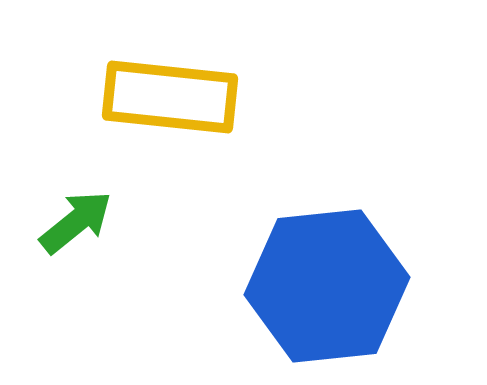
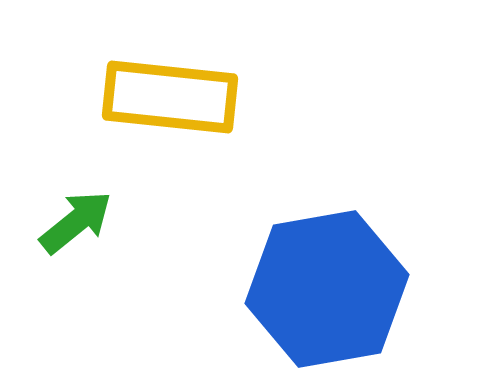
blue hexagon: moved 3 px down; rotated 4 degrees counterclockwise
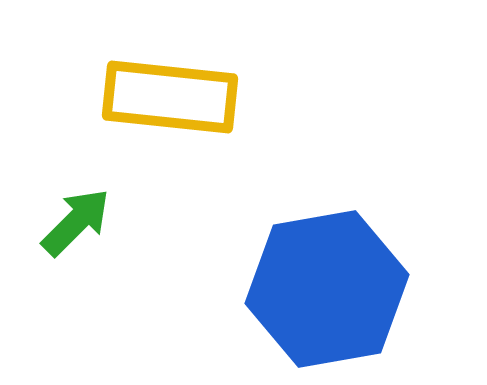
green arrow: rotated 6 degrees counterclockwise
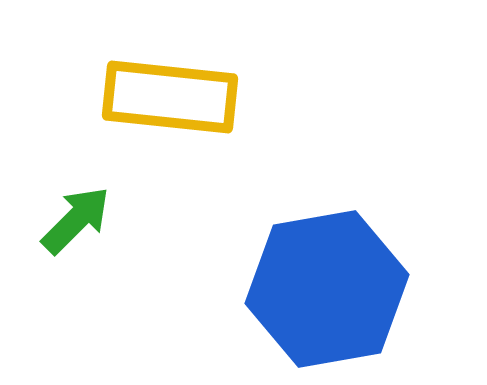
green arrow: moved 2 px up
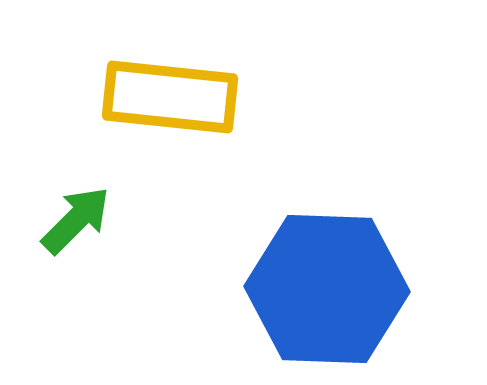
blue hexagon: rotated 12 degrees clockwise
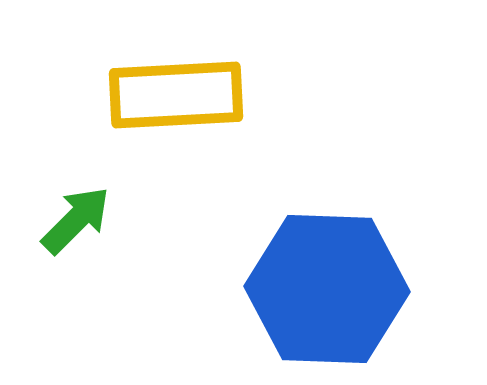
yellow rectangle: moved 6 px right, 2 px up; rotated 9 degrees counterclockwise
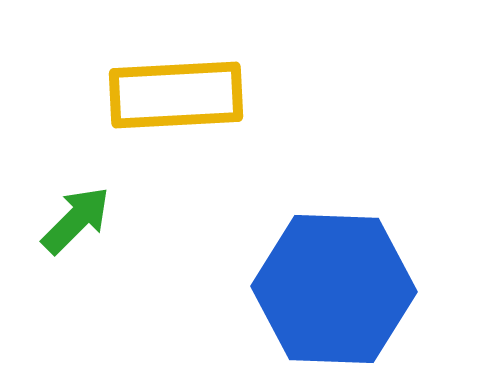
blue hexagon: moved 7 px right
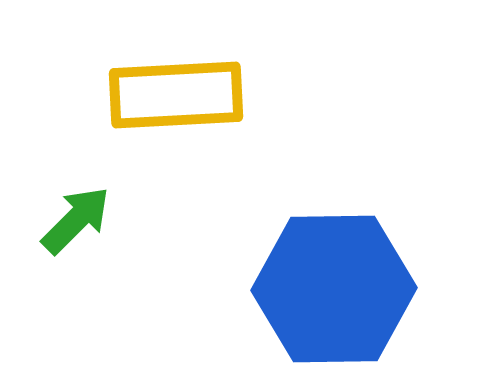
blue hexagon: rotated 3 degrees counterclockwise
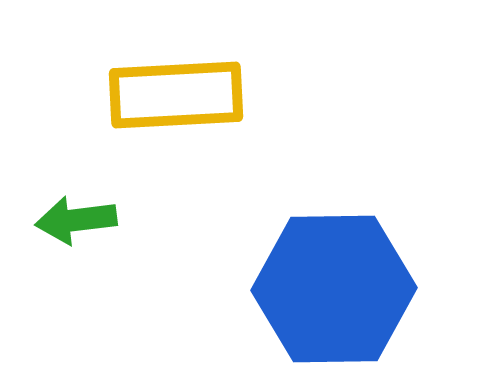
green arrow: rotated 142 degrees counterclockwise
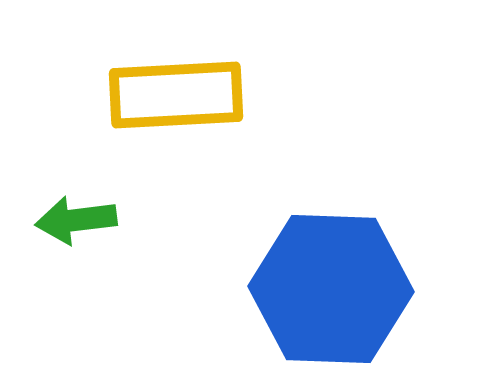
blue hexagon: moved 3 px left; rotated 3 degrees clockwise
